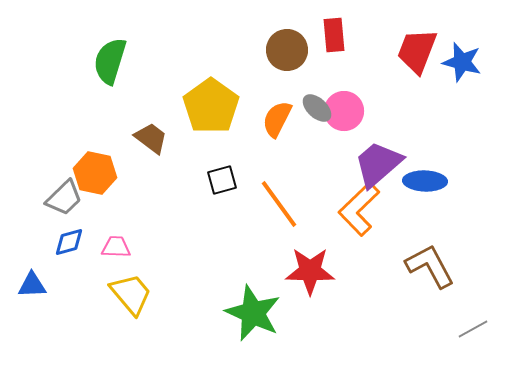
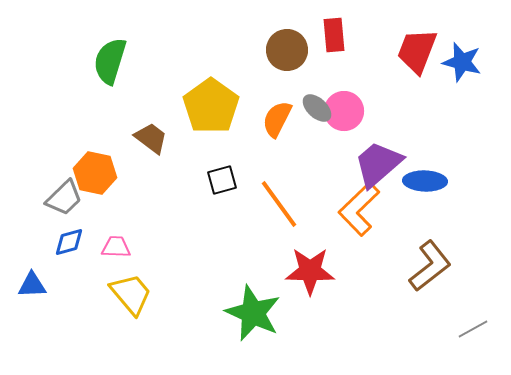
brown L-shape: rotated 80 degrees clockwise
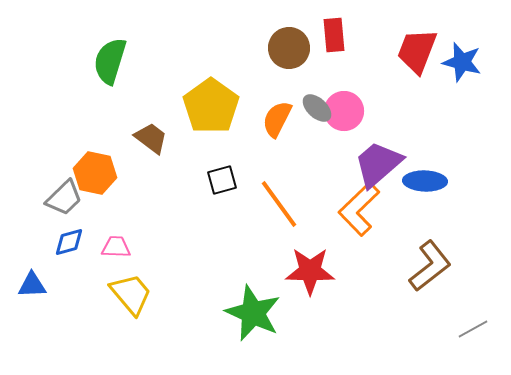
brown circle: moved 2 px right, 2 px up
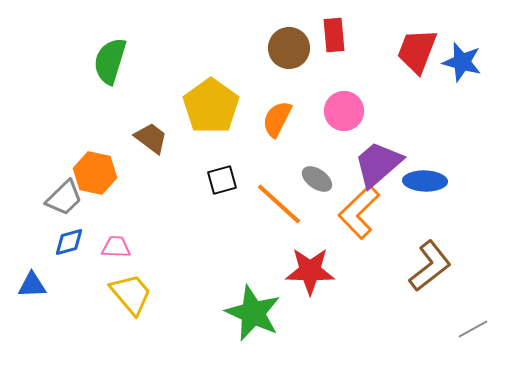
gray ellipse: moved 71 px down; rotated 8 degrees counterclockwise
orange line: rotated 12 degrees counterclockwise
orange L-shape: moved 3 px down
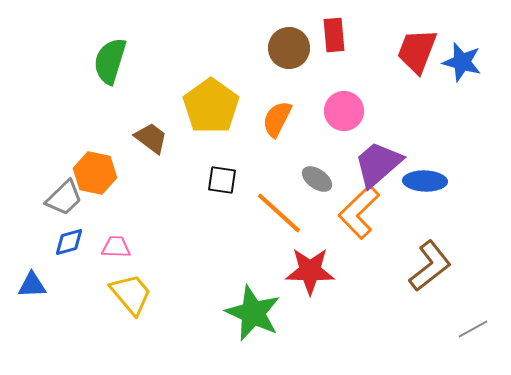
black square: rotated 24 degrees clockwise
orange line: moved 9 px down
